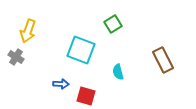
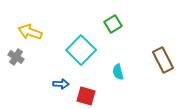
yellow arrow: moved 2 px right, 1 px down; rotated 90 degrees clockwise
cyan square: rotated 24 degrees clockwise
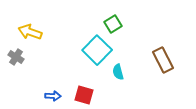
cyan square: moved 16 px right
blue arrow: moved 8 px left, 12 px down
red square: moved 2 px left, 1 px up
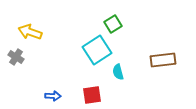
cyan square: rotated 12 degrees clockwise
brown rectangle: rotated 70 degrees counterclockwise
red square: moved 8 px right; rotated 24 degrees counterclockwise
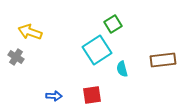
cyan semicircle: moved 4 px right, 3 px up
blue arrow: moved 1 px right
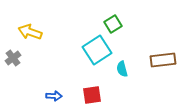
gray cross: moved 3 px left, 1 px down; rotated 21 degrees clockwise
